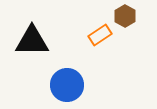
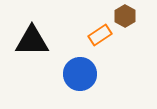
blue circle: moved 13 px right, 11 px up
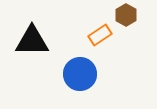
brown hexagon: moved 1 px right, 1 px up
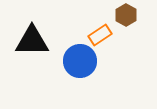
blue circle: moved 13 px up
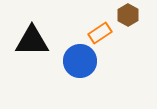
brown hexagon: moved 2 px right
orange rectangle: moved 2 px up
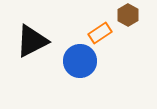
black triangle: rotated 27 degrees counterclockwise
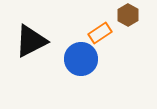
black triangle: moved 1 px left
blue circle: moved 1 px right, 2 px up
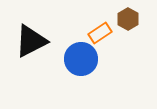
brown hexagon: moved 4 px down
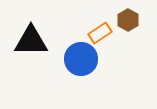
brown hexagon: moved 1 px down
black triangle: rotated 27 degrees clockwise
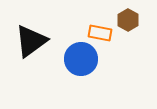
orange rectangle: rotated 45 degrees clockwise
black triangle: rotated 36 degrees counterclockwise
